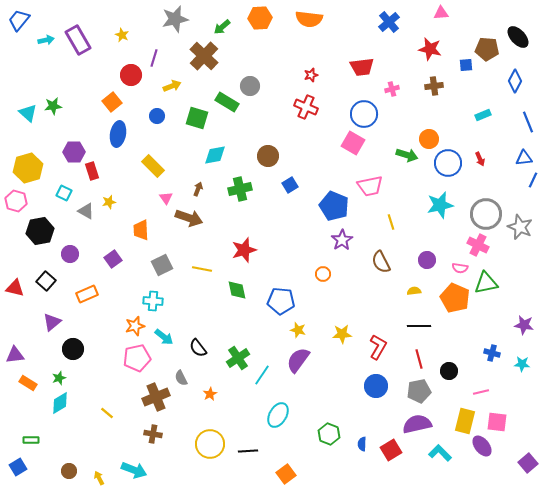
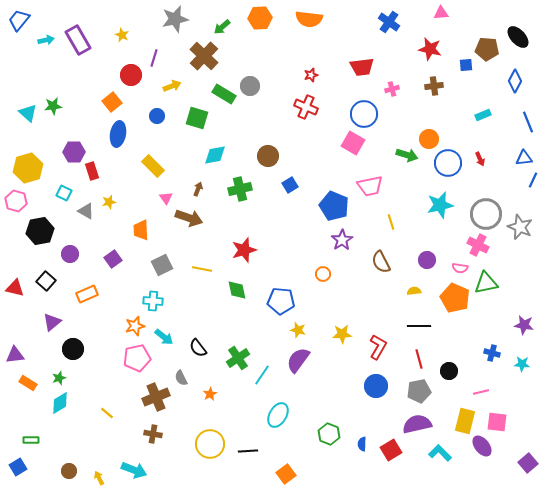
blue cross at (389, 22): rotated 15 degrees counterclockwise
green rectangle at (227, 102): moved 3 px left, 8 px up
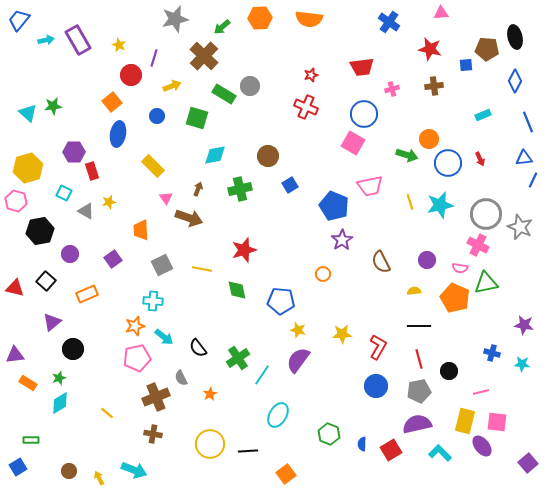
yellow star at (122, 35): moved 3 px left, 10 px down
black ellipse at (518, 37): moved 3 px left; rotated 30 degrees clockwise
yellow line at (391, 222): moved 19 px right, 20 px up
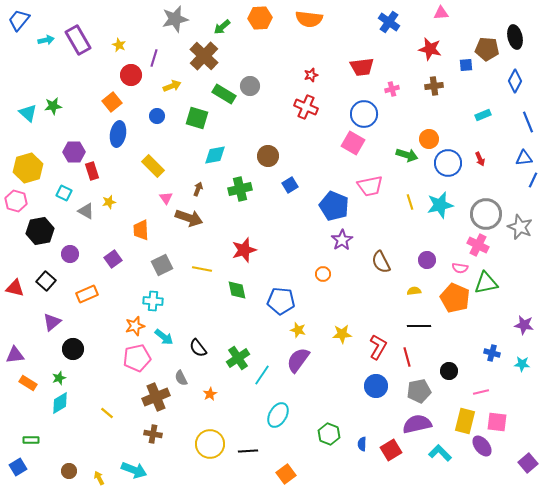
red line at (419, 359): moved 12 px left, 2 px up
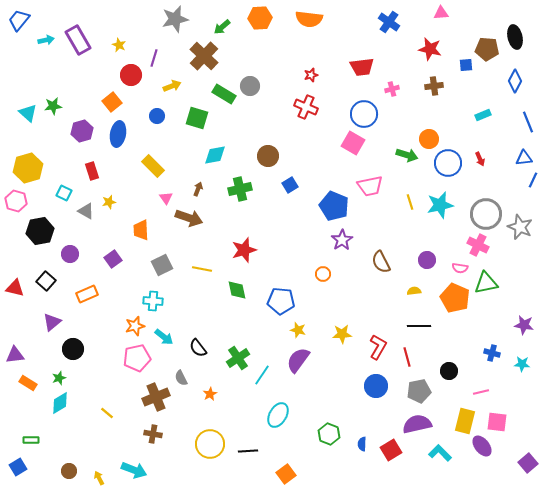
purple hexagon at (74, 152): moved 8 px right, 21 px up; rotated 15 degrees counterclockwise
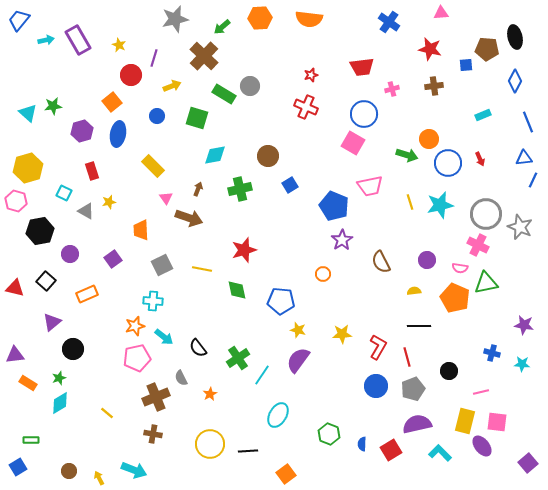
gray pentagon at (419, 391): moved 6 px left, 2 px up; rotated 10 degrees counterclockwise
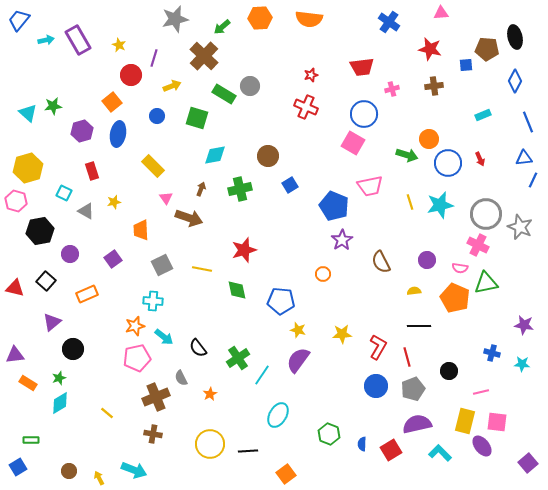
brown arrow at (198, 189): moved 3 px right
yellow star at (109, 202): moved 5 px right
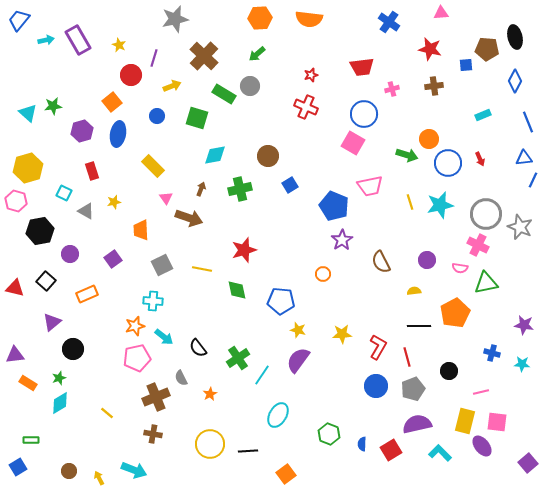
green arrow at (222, 27): moved 35 px right, 27 px down
orange pentagon at (455, 298): moved 15 px down; rotated 20 degrees clockwise
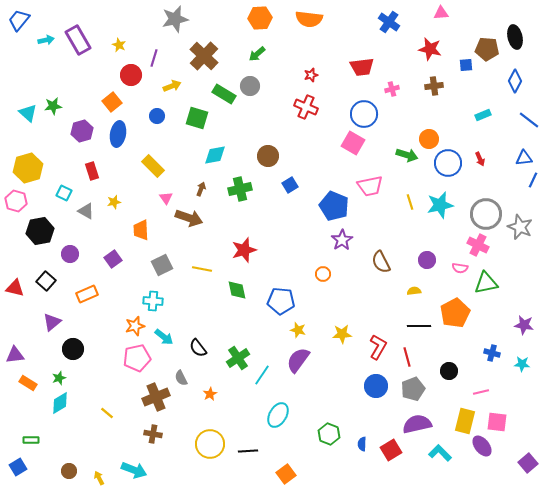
blue line at (528, 122): moved 1 px right, 2 px up; rotated 30 degrees counterclockwise
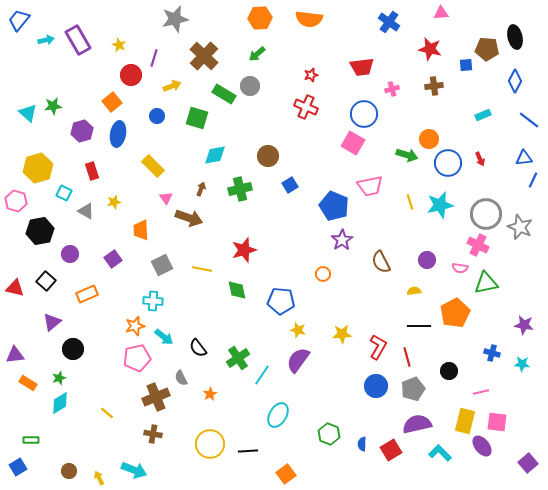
yellow hexagon at (28, 168): moved 10 px right
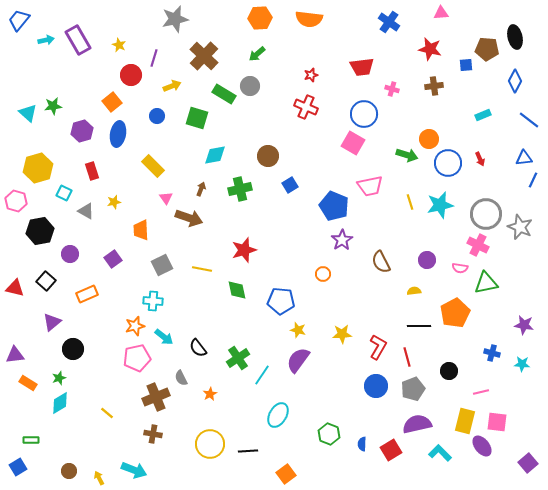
pink cross at (392, 89): rotated 32 degrees clockwise
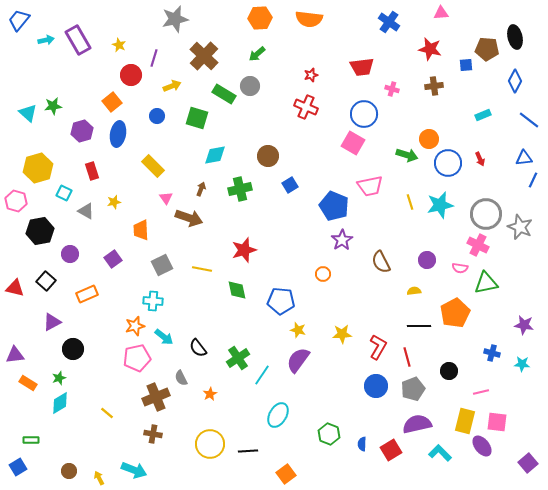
purple triangle at (52, 322): rotated 12 degrees clockwise
